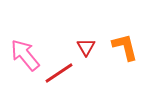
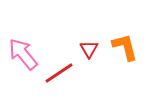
red triangle: moved 3 px right, 2 px down
pink arrow: moved 2 px left, 1 px up
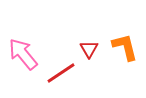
red line: moved 2 px right
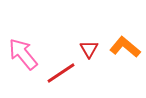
orange L-shape: rotated 36 degrees counterclockwise
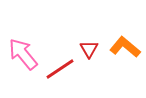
red line: moved 1 px left, 4 px up
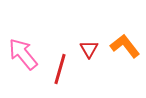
orange L-shape: moved 1 px up; rotated 12 degrees clockwise
red line: rotated 40 degrees counterclockwise
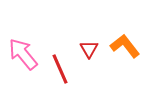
red line: rotated 40 degrees counterclockwise
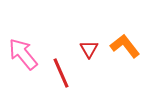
red line: moved 1 px right, 4 px down
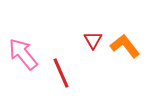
red triangle: moved 4 px right, 9 px up
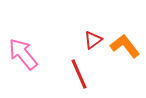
red triangle: rotated 24 degrees clockwise
red line: moved 18 px right, 1 px down
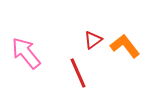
pink arrow: moved 3 px right, 1 px up
red line: moved 1 px left, 1 px up
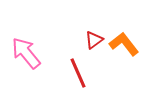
red triangle: moved 1 px right
orange L-shape: moved 1 px left, 2 px up
